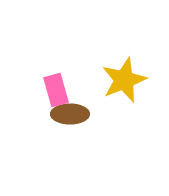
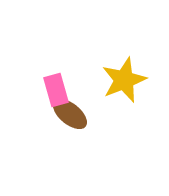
brown ellipse: rotated 39 degrees clockwise
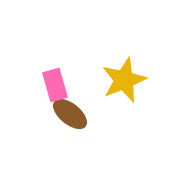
pink rectangle: moved 1 px left, 5 px up
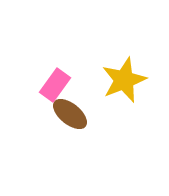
pink rectangle: rotated 52 degrees clockwise
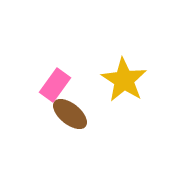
yellow star: rotated 18 degrees counterclockwise
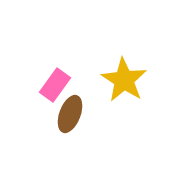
brown ellipse: rotated 72 degrees clockwise
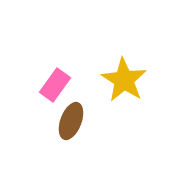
brown ellipse: moved 1 px right, 7 px down
